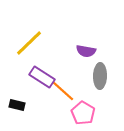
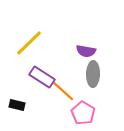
gray ellipse: moved 7 px left, 2 px up
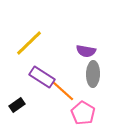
black rectangle: rotated 49 degrees counterclockwise
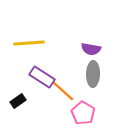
yellow line: rotated 40 degrees clockwise
purple semicircle: moved 5 px right, 2 px up
black rectangle: moved 1 px right, 4 px up
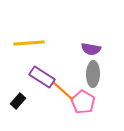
black rectangle: rotated 14 degrees counterclockwise
pink pentagon: moved 11 px up
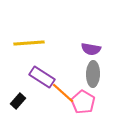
orange line: moved 2 px down
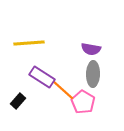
orange line: moved 3 px up
